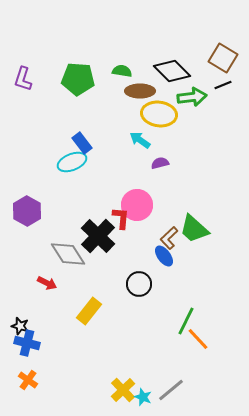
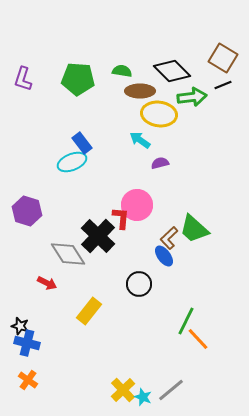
purple hexagon: rotated 12 degrees counterclockwise
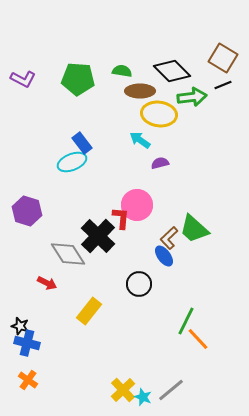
purple L-shape: rotated 80 degrees counterclockwise
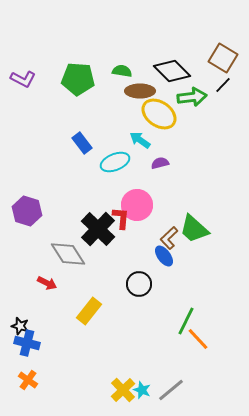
black line: rotated 24 degrees counterclockwise
yellow ellipse: rotated 28 degrees clockwise
cyan ellipse: moved 43 px right
black cross: moved 7 px up
cyan star: moved 1 px left, 7 px up
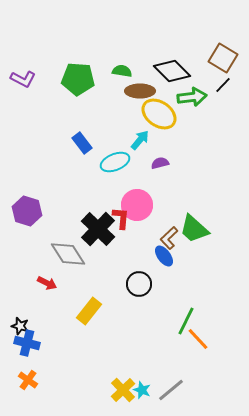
cyan arrow: rotated 95 degrees clockwise
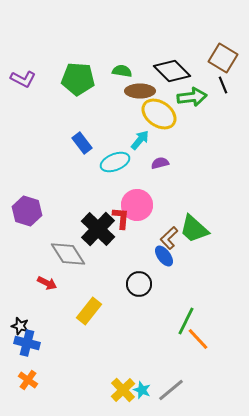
black line: rotated 66 degrees counterclockwise
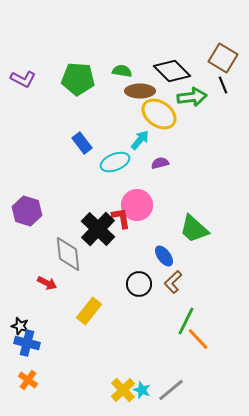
red L-shape: rotated 15 degrees counterclockwise
brown L-shape: moved 4 px right, 44 px down
gray diamond: rotated 27 degrees clockwise
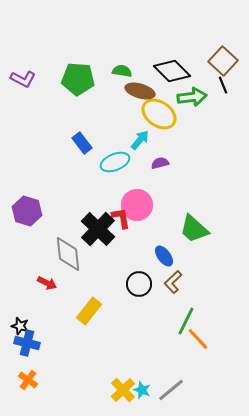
brown square: moved 3 px down; rotated 12 degrees clockwise
brown ellipse: rotated 16 degrees clockwise
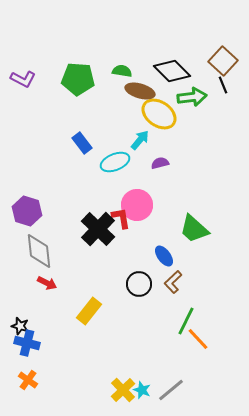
gray diamond: moved 29 px left, 3 px up
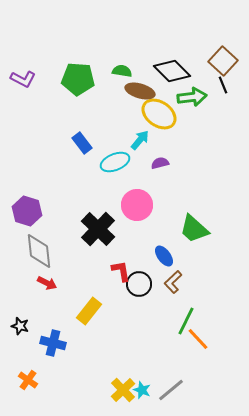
red L-shape: moved 53 px down
blue cross: moved 26 px right
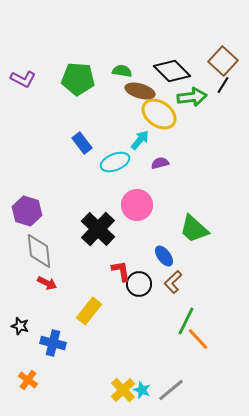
black line: rotated 54 degrees clockwise
